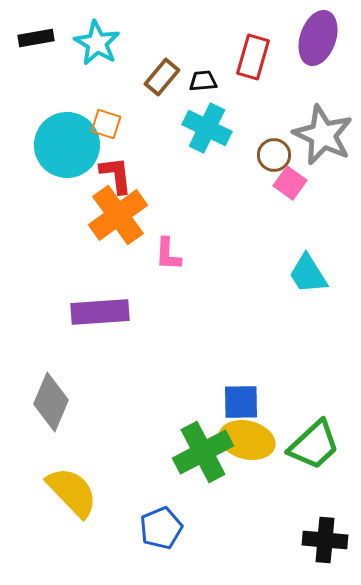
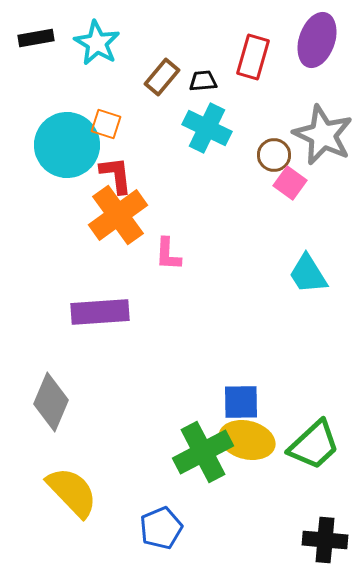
purple ellipse: moved 1 px left, 2 px down
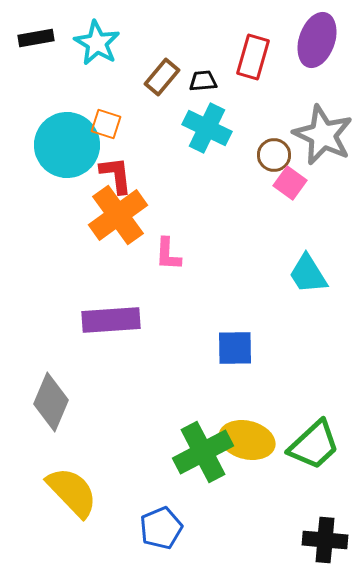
purple rectangle: moved 11 px right, 8 px down
blue square: moved 6 px left, 54 px up
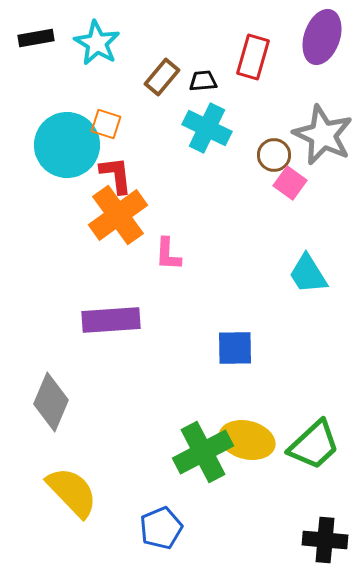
purple ellipse: moved 5 px right, 3 px up
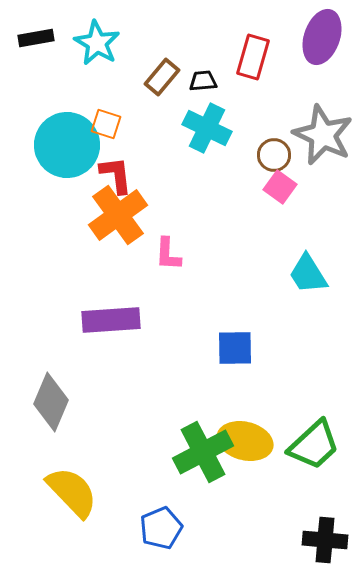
pink square: moved 10 px left, 4 px down
yellow ellipse: moved 2 px left, 1 px down
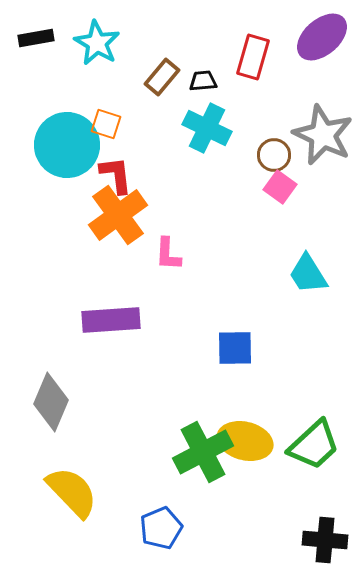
purple ellipse: rotated 30 degrees clockwise
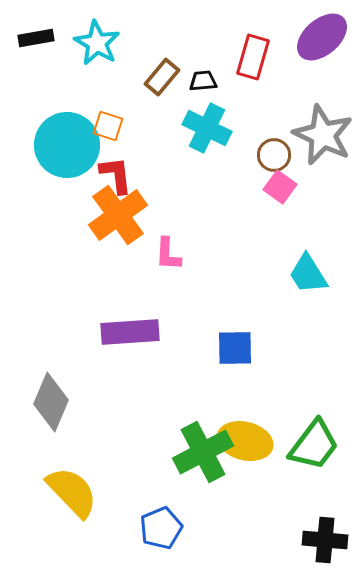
orange square: moved 2 px right, 2 px down
purple rectangle: moved 19 px right, 12 px down
green trapezoid: rotated 10 degrees counterclockwise
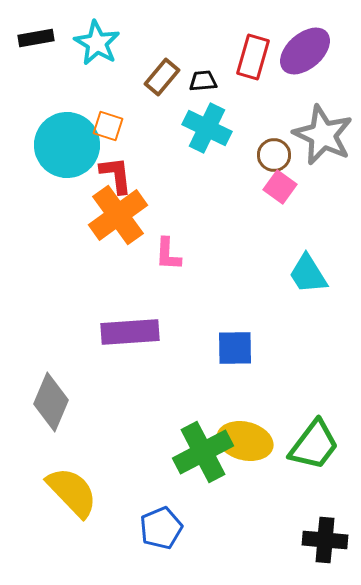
purple ellipse: moved 17 px left, 14 px down
